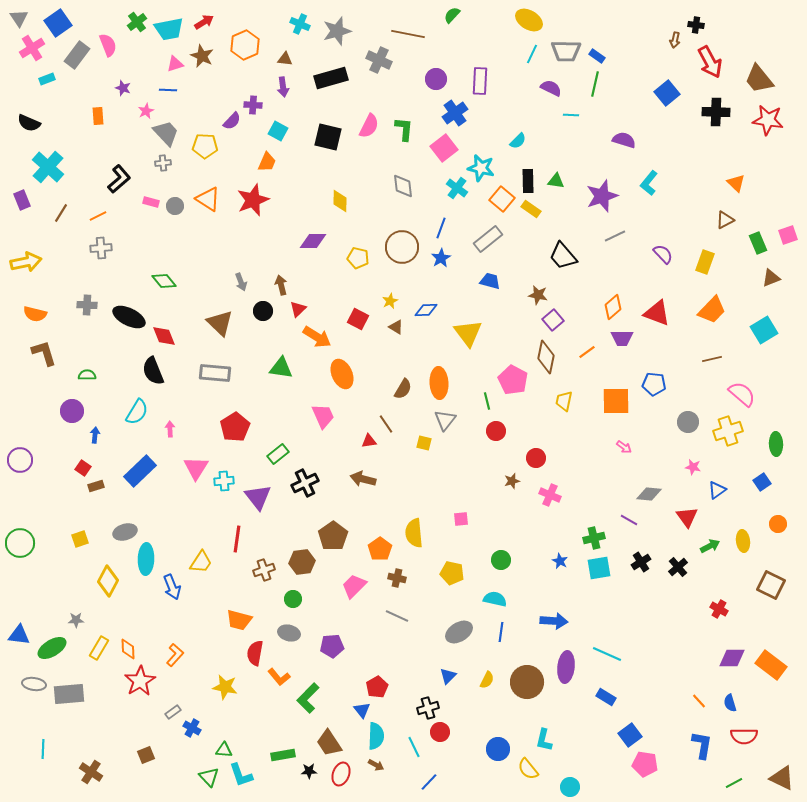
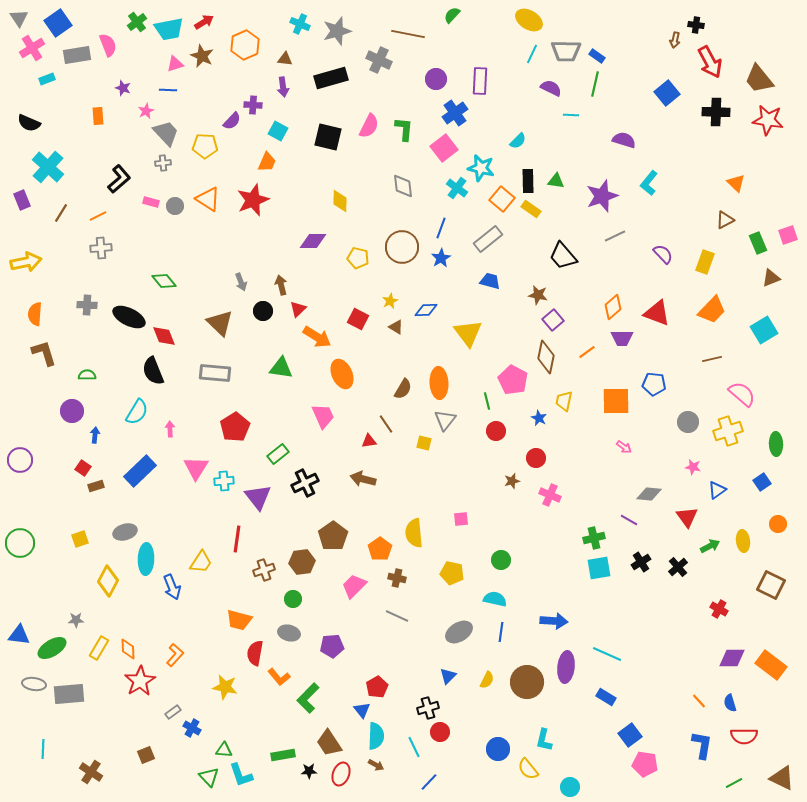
gray rectangle at (77, 55): rotated 44 degrees clockwise
orange semicircle at (35, 314): rotated 80 degrees clockwise
blue star at (560, 561): moved 21 px left, 143 px up
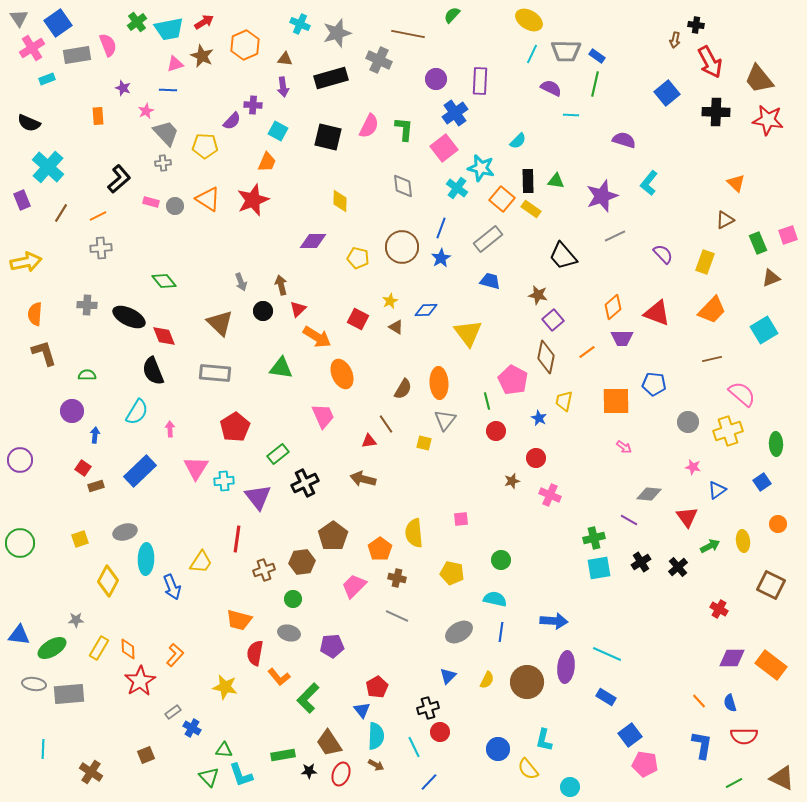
gray star at (337, 31): moved 2 px down
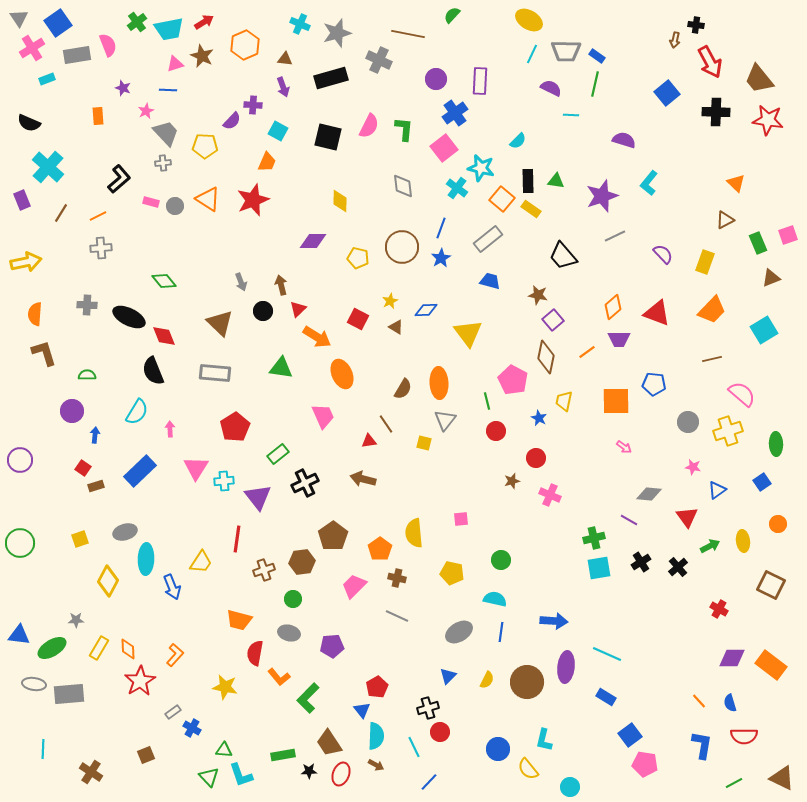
purple arrow at (283, 87): rotated 12 degrees counterclockwise
purple trapezoid at (622, 338): moved 3 px left, 1 px down
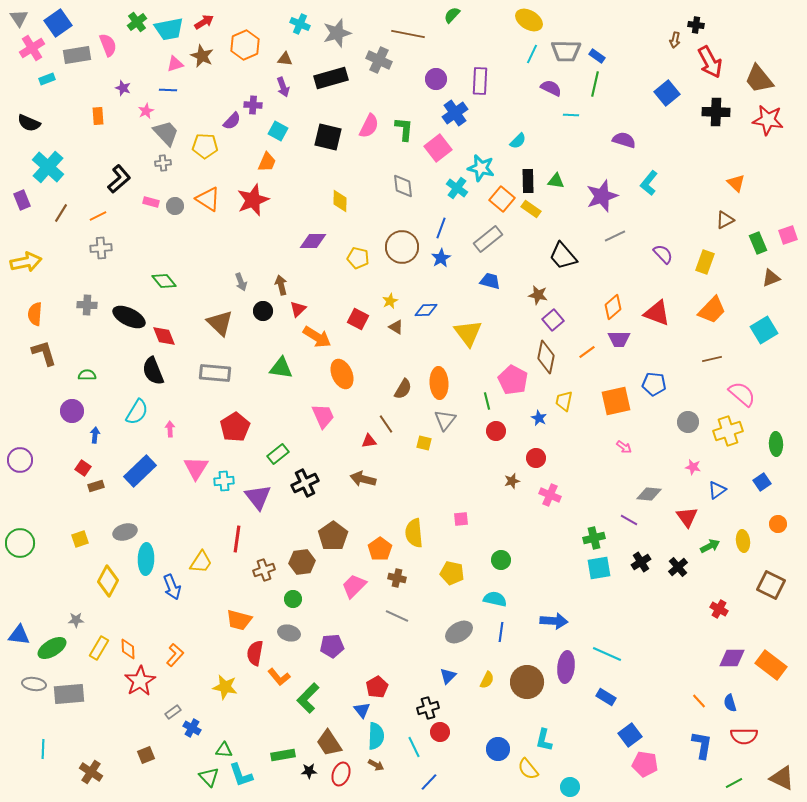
pink square at (444, 148): moved 6 px left
orange square at (616, 401): rotated 12 degrees counterclockwise
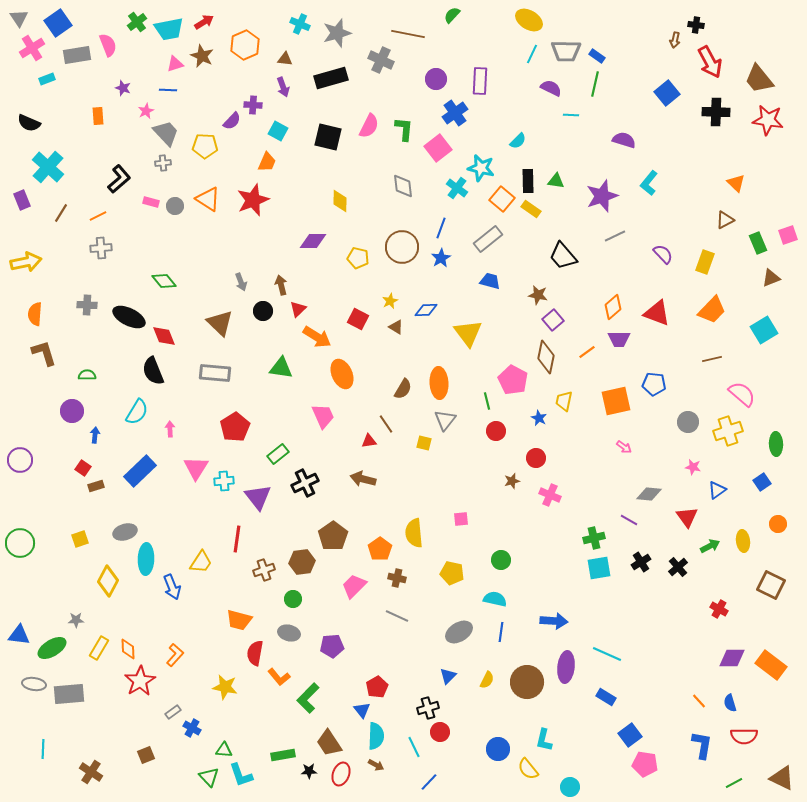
gray cross at (379, 60): moved 2 px right
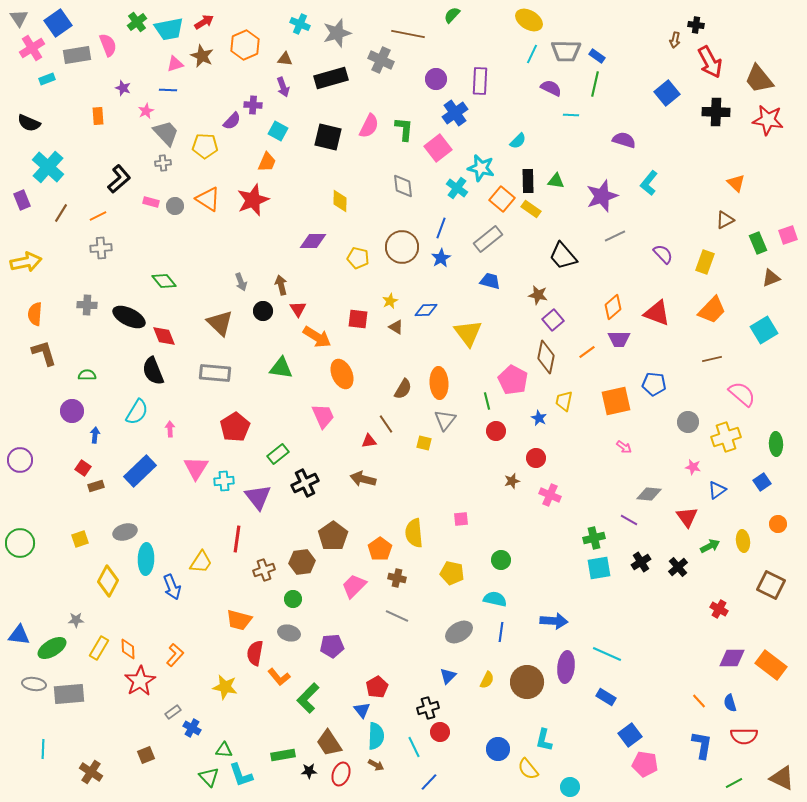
red triangle at (298, 309): rotated 18 degrees counterclockwise
red square at (358, 319): rotated 20 degrees counterclockwise
yellow cross at (728, 431): moved 2 px left, 6 px down
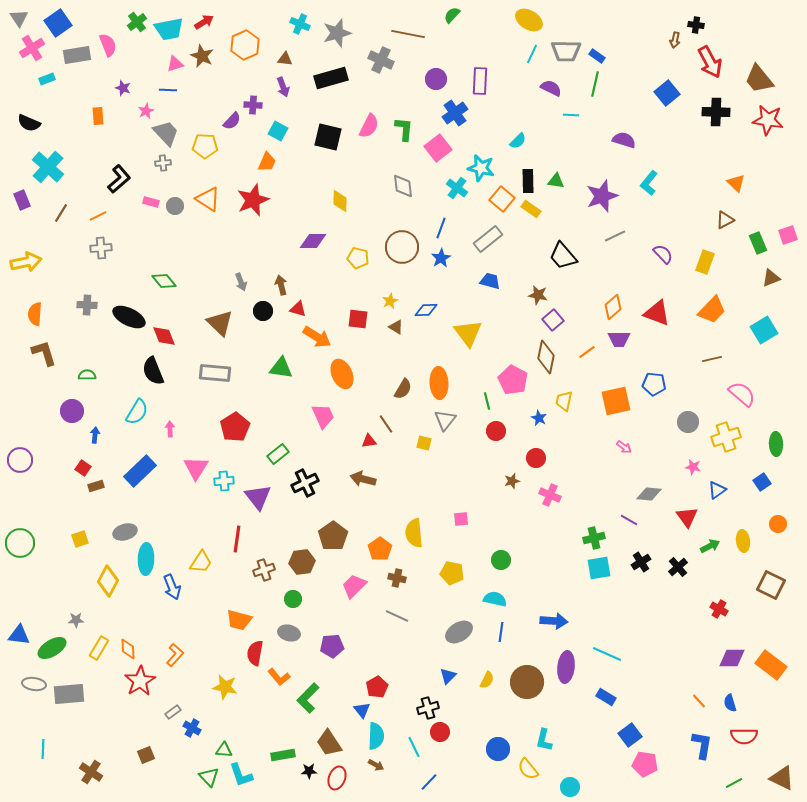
red triangle at (298, 309): rotated 42 degrees counterclockwise
red ellipse at (341, 774): moved 4 px left, 4 px down
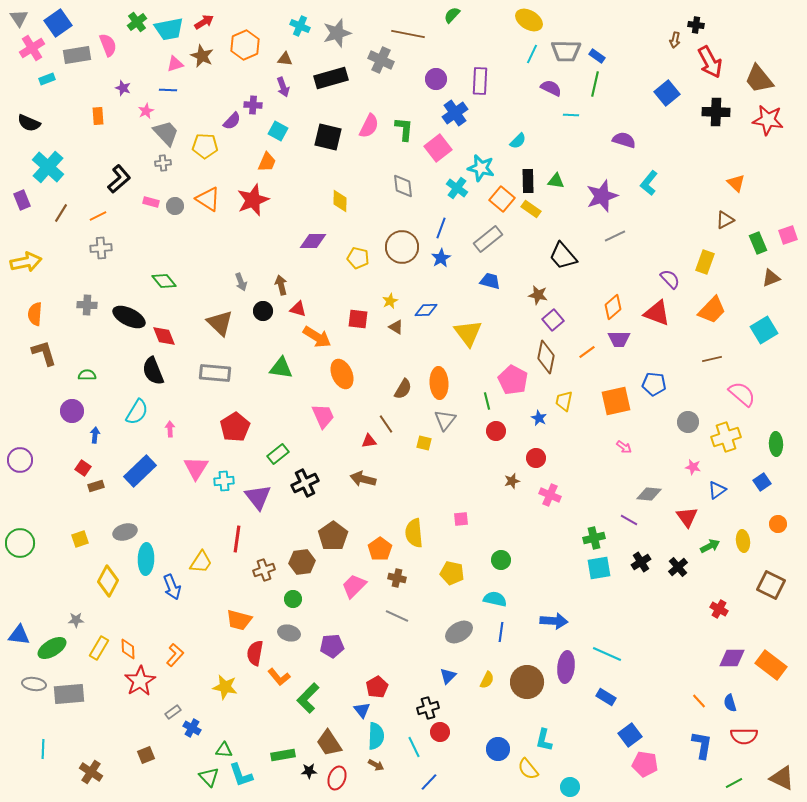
cyan cross at (300, 24): moved 2 px down
purple semicircle at (663, 254): moved 7 px right, 25 px down
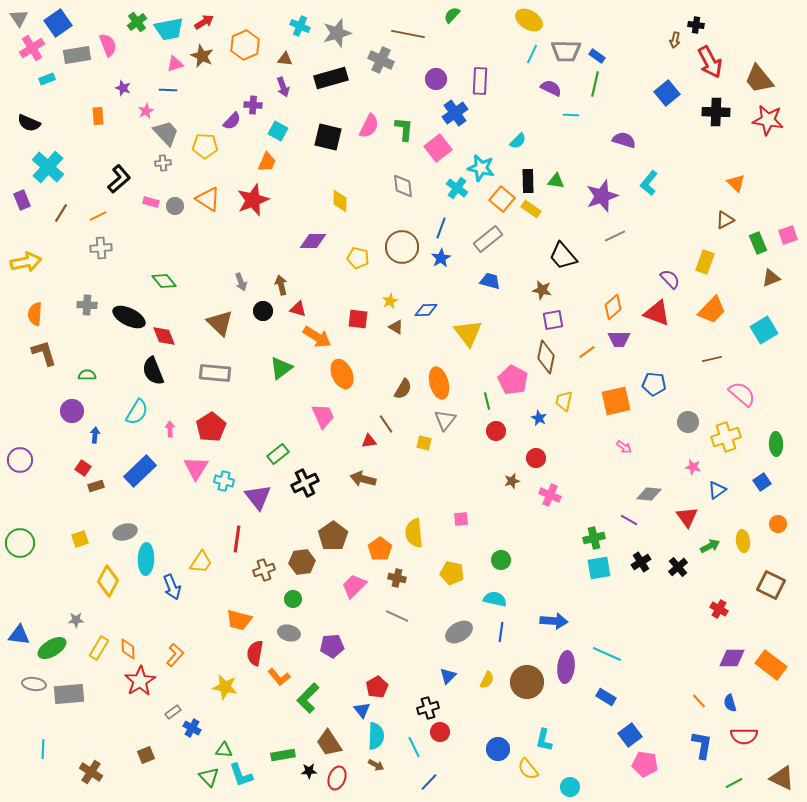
brown star at (538, 295): moved 4 px right, 5 px up
purple square at (553, 320): rotated 30 degrees clockwise
green triangle at (281, 368): rotated 45 degrees counterclockwise
orange ellipse at (439, 383): rotated 12 degrees counterclockwise
red pentagon at (235, 427): moved 24 px left
cyan cross at (224, 481): rotated 18 degrees clockwise
